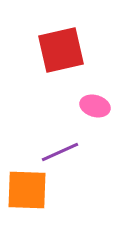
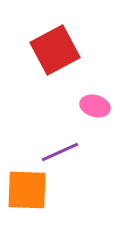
red square: moved 6 px left; rotated 15 degrees counterclockwise
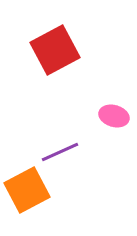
pink ellipse: moved 19 px right, 10 px down
orange square: rotated 30 degrees counterclockwise
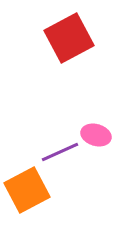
red square: moved 14 px right, 12 px up
pink ellipse: moved 18 px left, 19 px down
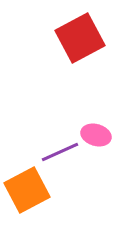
red square: moved 11 px right
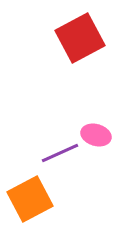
purple line: moved 1 px down
orange square: moved 3 px right, 9 px down
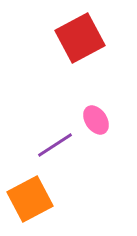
pink ellipse: moved 15 px up; rotated 40 degrees clockwise
purple line: moved 5 px left, 8 px up; rotated 9 degrees counterclockwise
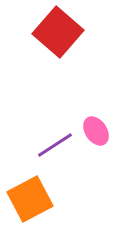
red square: moved 22 px left, 6 px up; rotated 21 degrees counterclockwise
pink ellipse: moved 11 px down
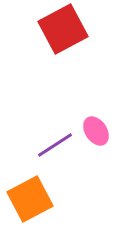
red square: moved 5 px right, 3 px up; rotated 21 degrees clockwise
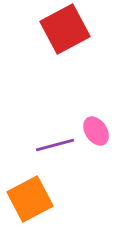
red square: moved 2 px right
purple line: rotated 18 degrees clockwise
